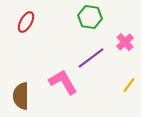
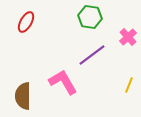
pink cross: moved 3 px right, 5 px up
purple line: moved 1 px right, 3 px up
yellow line: rotated 14 degrees counterclockwise
brown semicircle: moved 2 px right
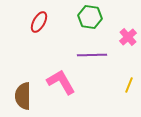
red ellipse: moved 13 px right
purple line: rotated 36 degrees clockwise
pink L-shape: moved 2 px left
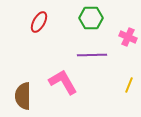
green hexagon: moved 1 px right, 1 px down; rotated 10 degrees counterclockwise
pink cross: rotated 24 degrees counterclockwise
pink L-shape: moved 2 px right
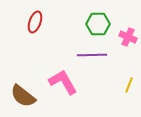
green hexagon: moved 7 px right, 6 px down
red ellipse: moved 4 px left; rotated 10 degrees counterclockwise
brown semicircle: rotated 52 degrees counterclockwise
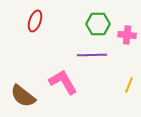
red ellipse: moved 1 px up
pink cross: moved 1 px left, 2 px up; rotated 18 degrees counterclockwise
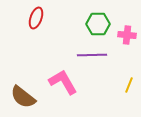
red ellipse: moved 1 px right, 3 px up
brown semicircle: moved 1 px down
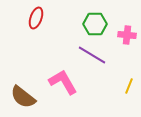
green hexagon: moved 3 px left
purple line: rotated 32 degrees clockwise
yellow line: moved 1 px down
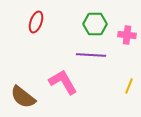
red ellipse: moved 4 px down
purple line: moved 1 px left; rotated 28 degrees counterclockwise
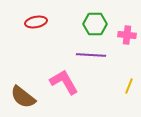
red ellipse: rotated 60 degrees clockwise
pink L-shape: moved 1 px right
